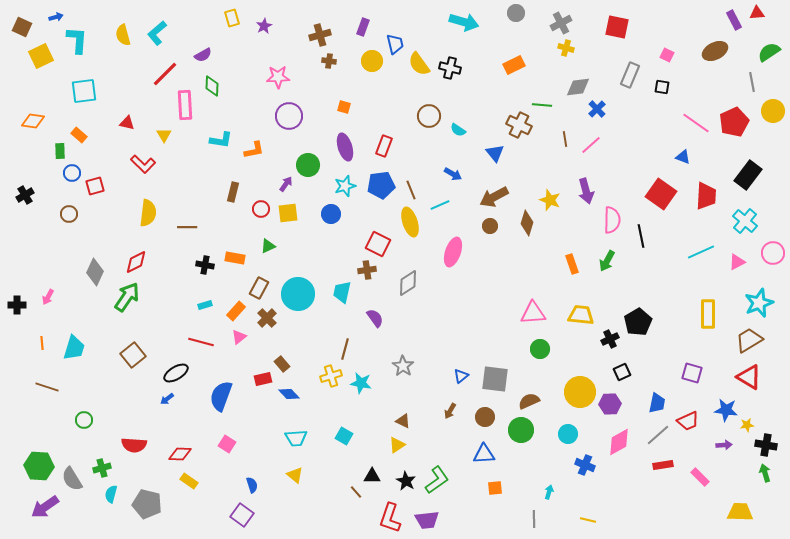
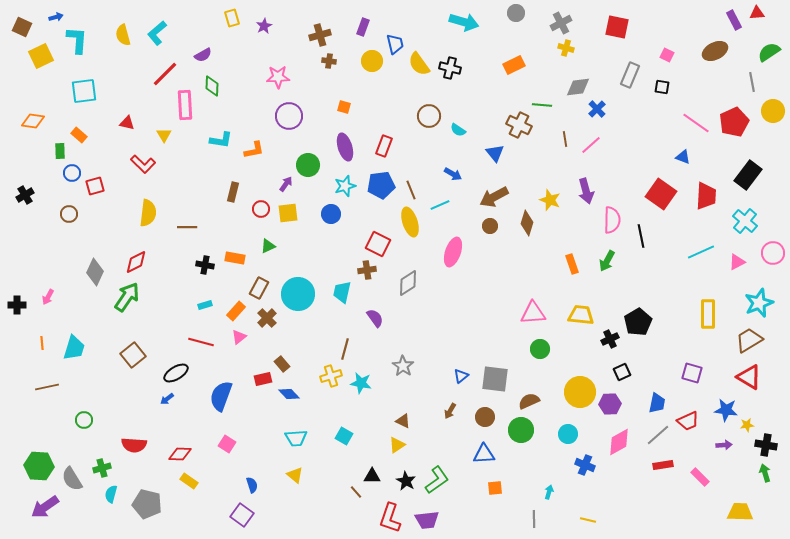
brown line at (47, 387): rotated 30 degrees counterclockwise
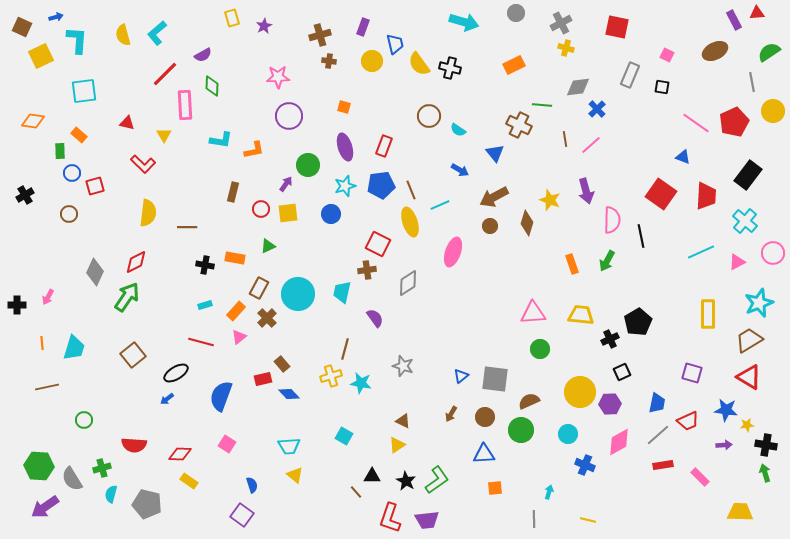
blue arrow at (453, 174): moved 7 px right, 4 px up
gray star at (403, 366): rotated 15 degrees counterclockwise
brown arrow at (450, 411): moved 1 px right, 3 px down
cyan trapezoid at (296, 438): moved 7 px left, 8 px down
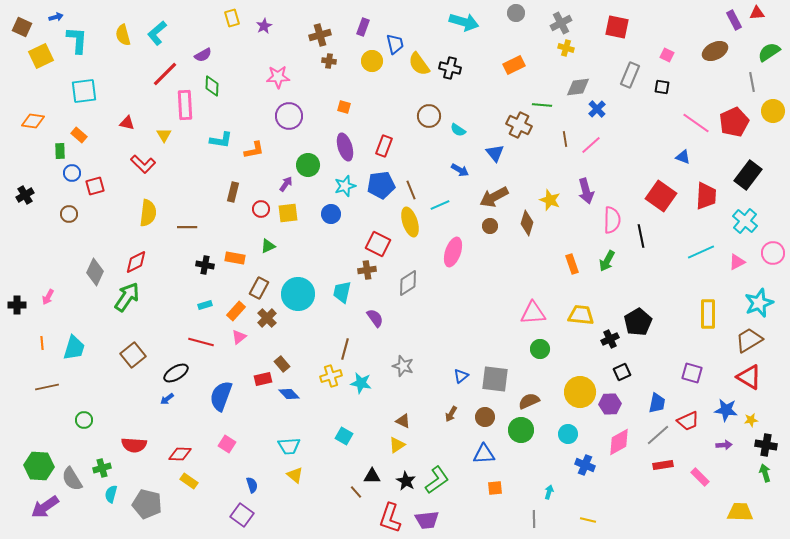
red square at (661, 194): moved 2 px down
yellow star at (747, 425): moved 4 px right, 5 px up
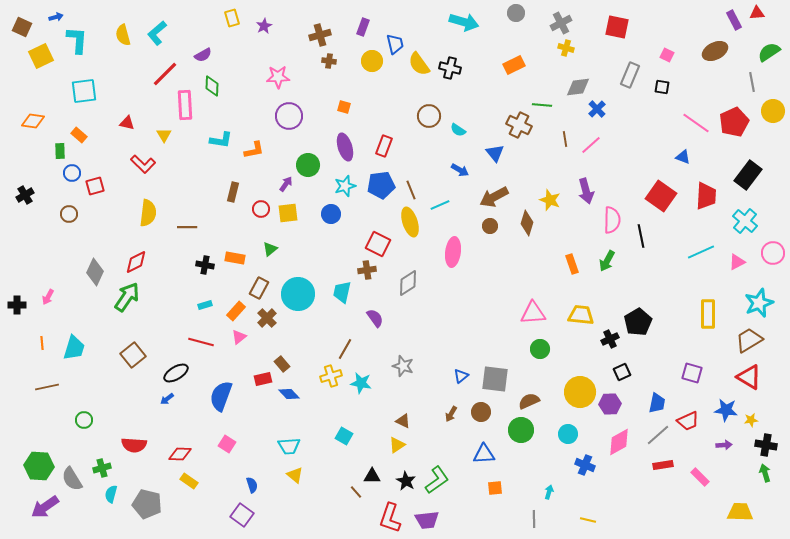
green triangle at (268, 246): moved 2 px right, 3 px down; rotated 14 degrees counterclockwise
pink ellipse at (453, 252): rotated 12 degrees counterclockwise
brown line at (345, 349): rotated 15 degrees clockwise
brown circle at (485, 417): moved 4 px left, 5 px up
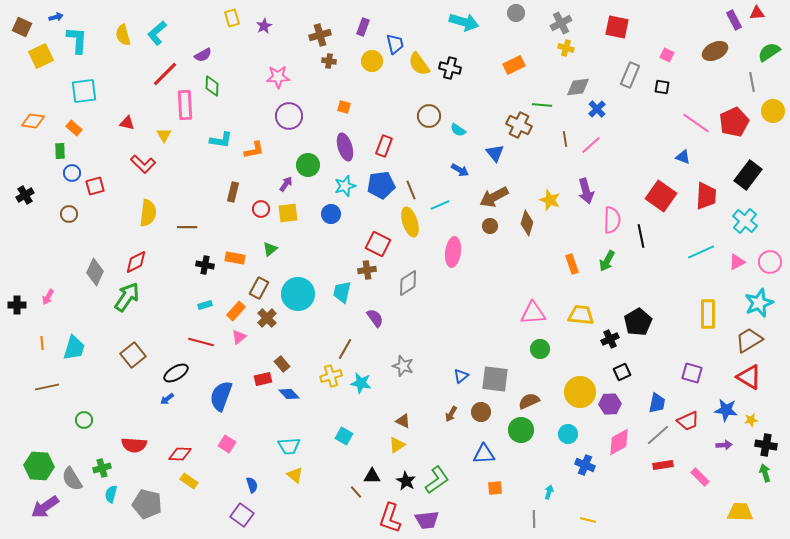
orange rectangle at (79, 135): moved 5 px left, 7 px up
pink circle at (773, 253): moved 3 px left, 9 px down
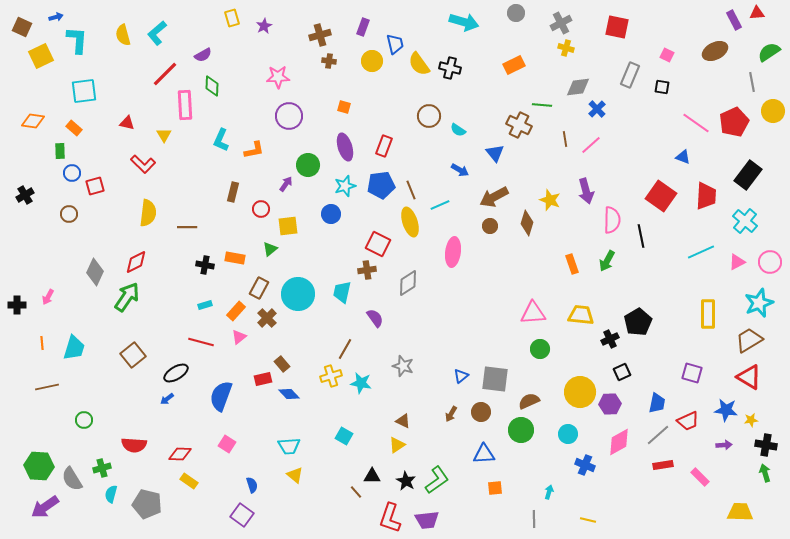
cyan L-shape at (221, 140): rotated 105 degrees clockwise
yellow square at (288, 213): moved 13 px down
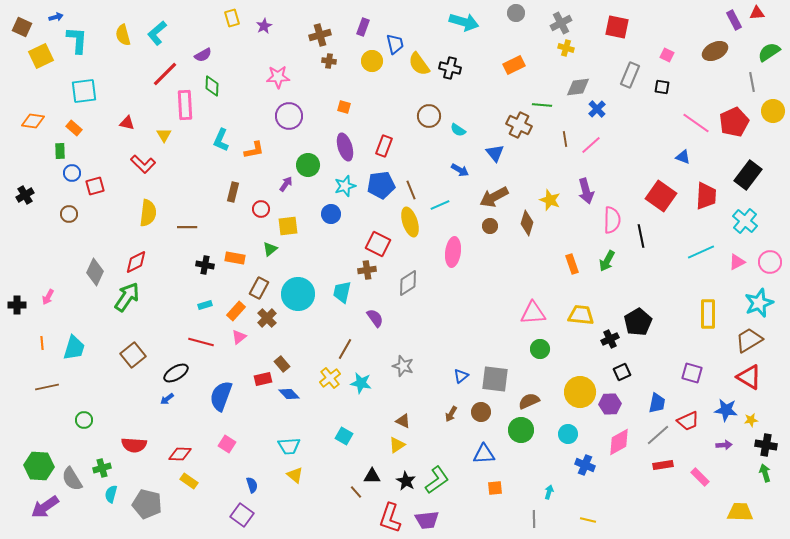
yellow cross at (331, 376): moved 1 px left, 2 px down; rotated 20 degrees counterclockwise
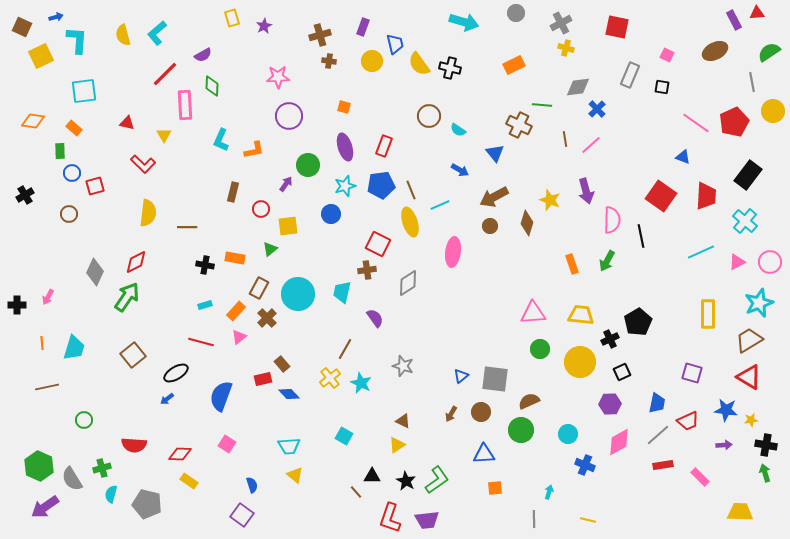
cyan star at (361, 383): rotated 15 degrees clockwise
yellow circle at (580, 392): moved 30 px up
green hexagon at (39, 466): rotated 20 degrees clockwise
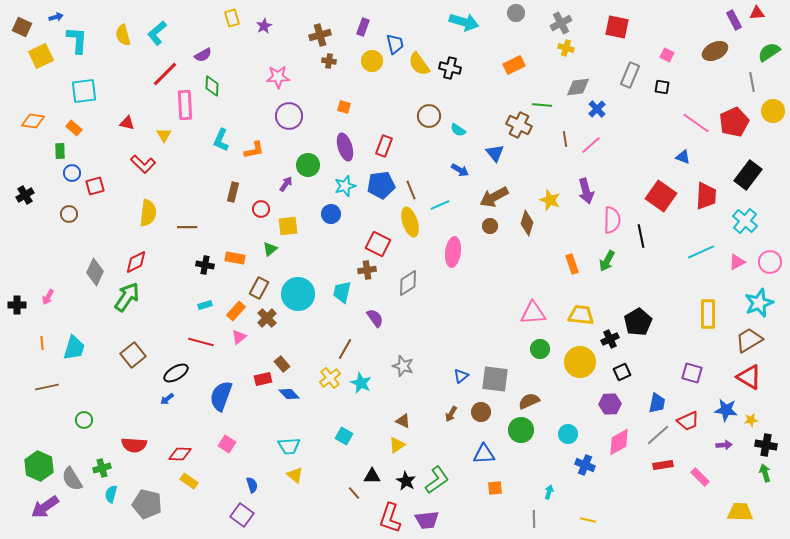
brown line at (356, 492): moved 2 px left, 1 px down
